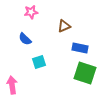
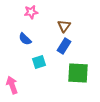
brown triangle: rotated 32 degrees counterclockwise
blue rectangle: moved 16 px left, 2 px up; rotated 70 degrees counterclockwise
green square: moved 7 px left; rotated 15 degrees counterclockwise
pink arrow: rotated 12 degrees counterclockwise
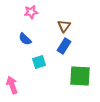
green square: moved 2 px right, 3 px down
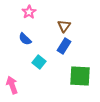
pink star: moved 2 px left; rotated 24 degrees counterclockwise
cyan square: rotated 32 degrees counterclockwise
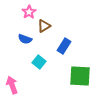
brown triangle: moved 20 px left; rotated 24 degrees clockwise
blue semicircle: rotated 24 degrees counterclockwise
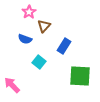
brown triangle: rotated 16 degrees counterclockwise
pink arrow: rotated 24 degrees counterclockwise
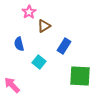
brown triangle: rotated 16 degrees clockwise
blue semicircle: moved 6 px left, 5 px down; rotated 56 degrees clockwise
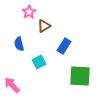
cyan square: rotated 24 degrees clockwise
